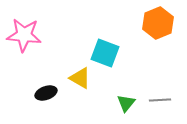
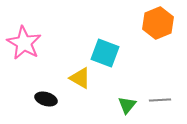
pink star: moved 8 px down; rotated 24 degrees clockwise
black ellipse: moved 6 px down; rotated 35 degrees clockwise
green triangle: moved 1 px right, 2 px down
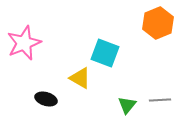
pink star: rotated 20 degrees clockwise
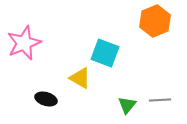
orange hexagon: moved 3 px left, 2 px up
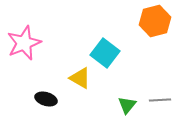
orange hexagon: rotated 8 degrees clockwise
cyan square: rotated 16 degrees clockwise
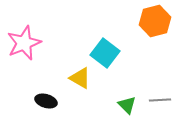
black ellipse: moved 2 px down
green triangle: rotated 24 degrees counterclockwise
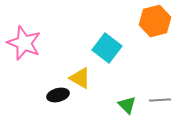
pink star: rotated 28 degrees counterclockwise
cyan square: moved 2 px right, 5 px up
black ellipse: moved 12 px right, 6 px up; rotated 30 degrees counterclockwise
